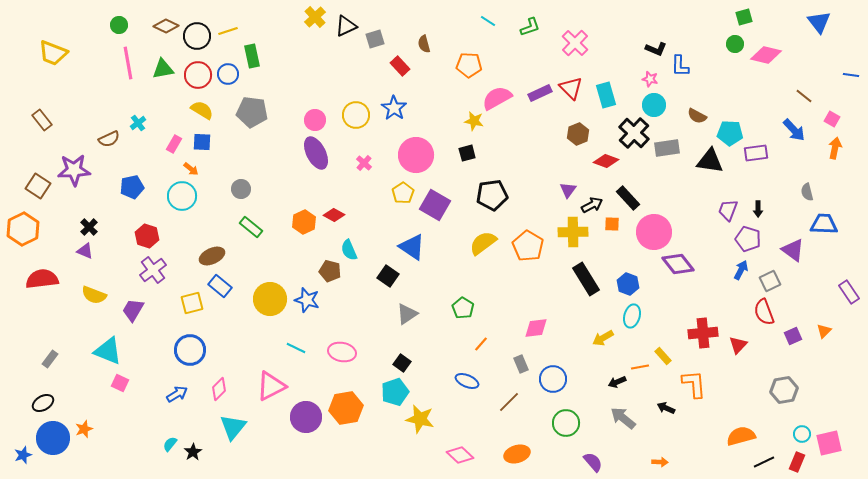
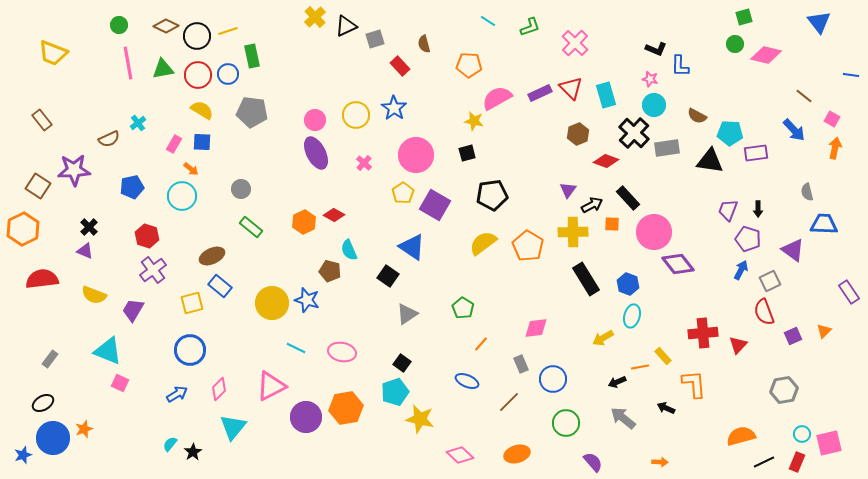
yellow circle at (270, 299): moved 2 px right, 4 px down
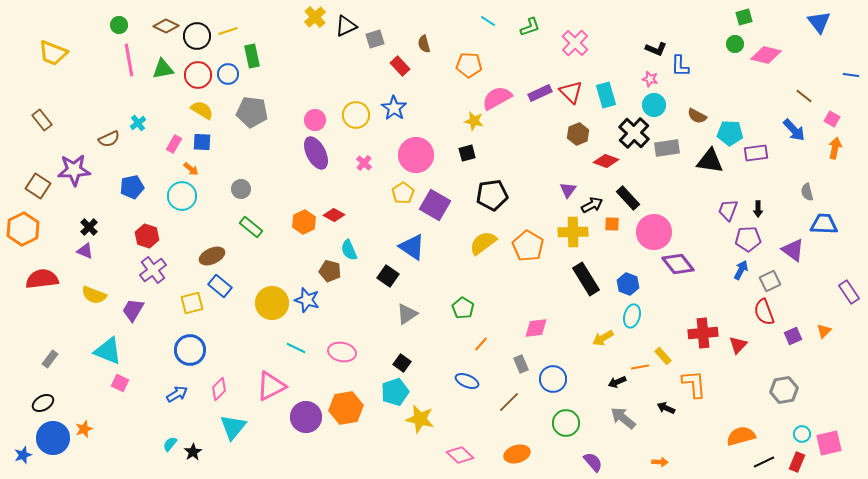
pink line at (128, 63): moved 1 px right, 3 px up
red triangle at (571, 88): moved 4 px down
purple pentagon at (748, 239): rotated 20 degrees counterclockwise
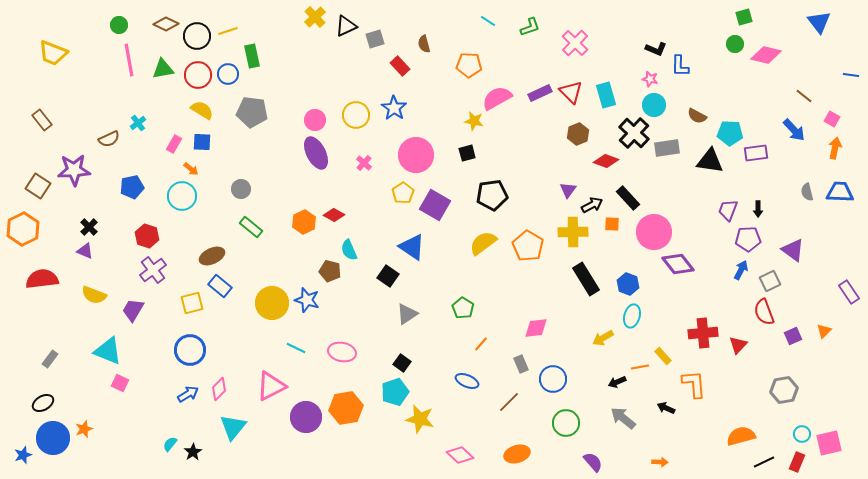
brown diamond at (166, 26): moved 2 px up
blue trapezoid at (824, 224): moved 16 px right, 32 px up
blue arrow at (177, 394): moved 11 px right
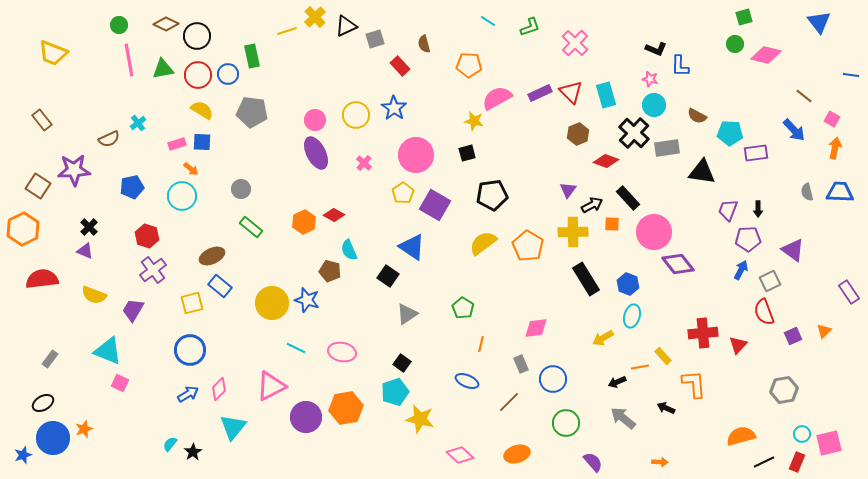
yellow line at (228, 31): moved 59 px right
pink rectangle at (174, 144): moved 3 px right; rotated 42 degrees clockwise
black triangle at (710, 161): moved 8 px left, 11 px down
orange line at (481, 344): rotated 28 degrees counterclockwise
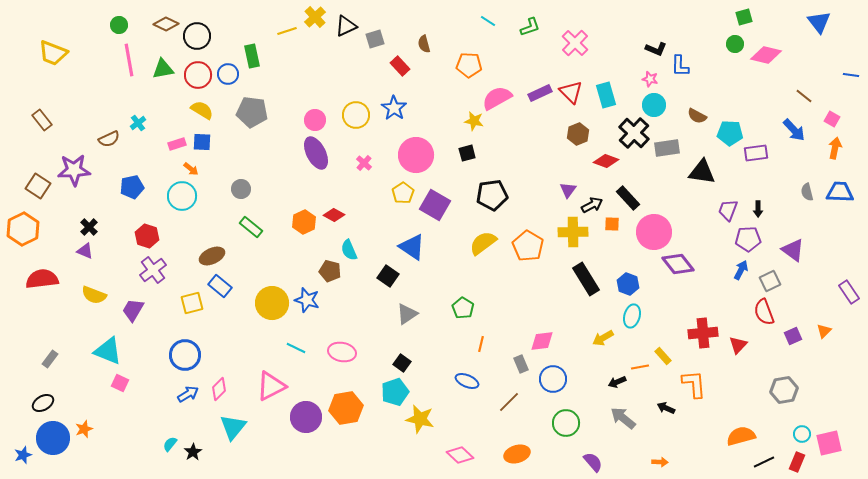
pink diamond at (536, 328): moved 6 px right, 13 px down
blue circle at (190, 350): moved 5 px left, 5 px down
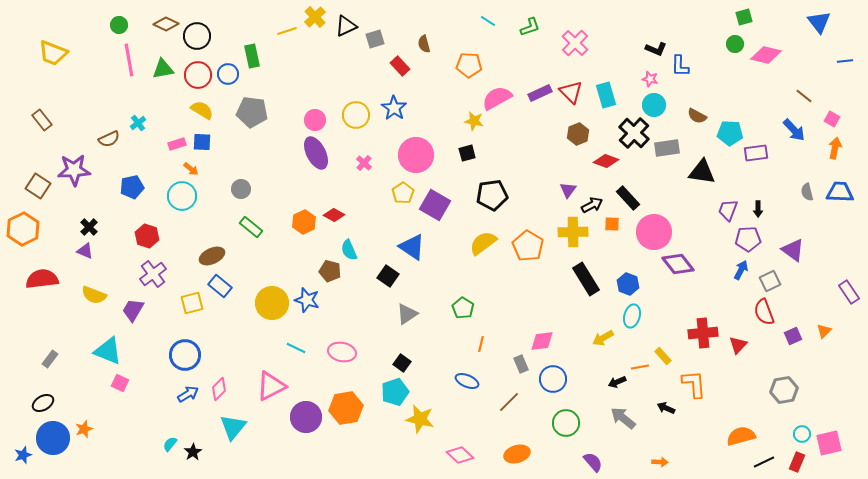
blue line at (851, 75): moved 6 px left, 14 px up; rotated 14 degrees counterclockwise
purple cross at (153, 270): moved 4 px down
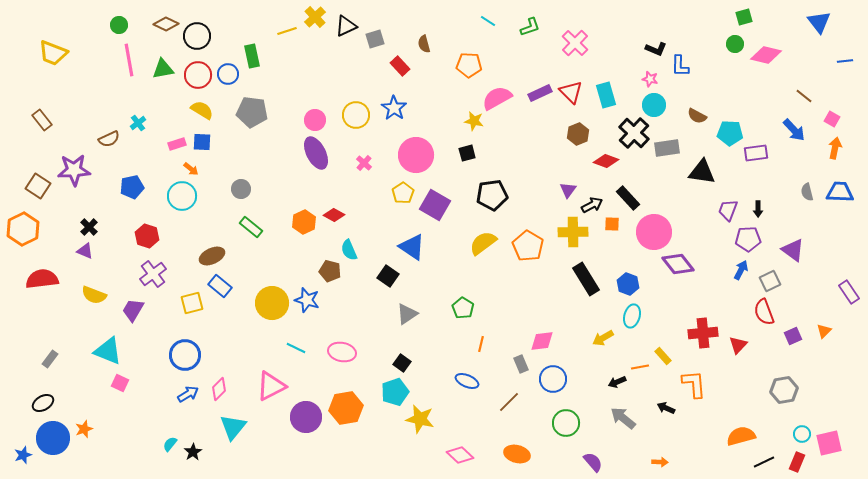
orange ellipse at (517, 454): rotated 30 degrees clockwise
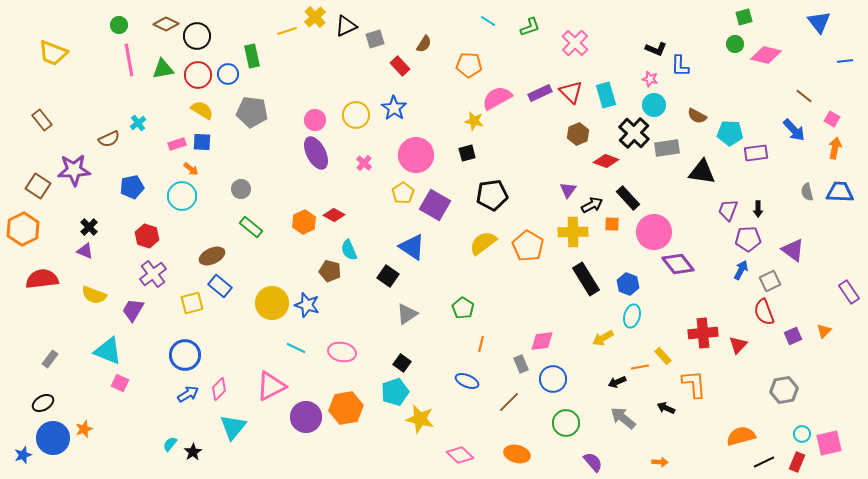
brown semicircle at (424, 44): rotated 132 degrees counterclockwise
blue star at (307, 300): moved 5 px down
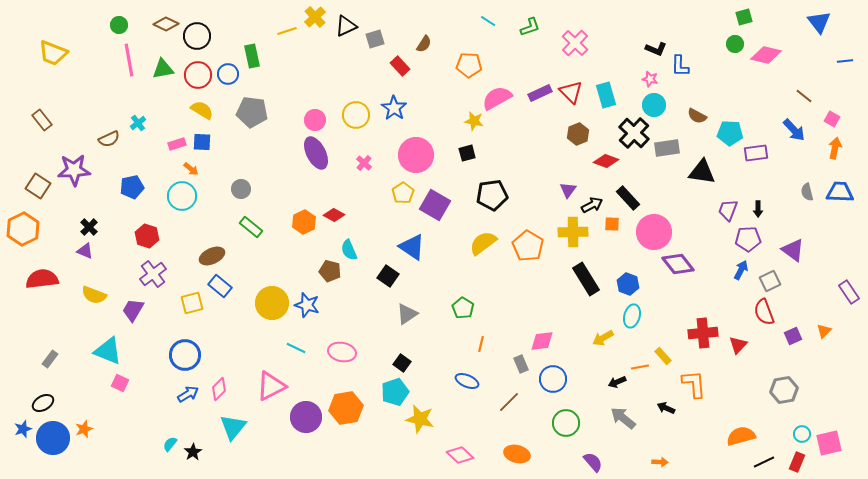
blue star at (23, 455): moved 26 px up
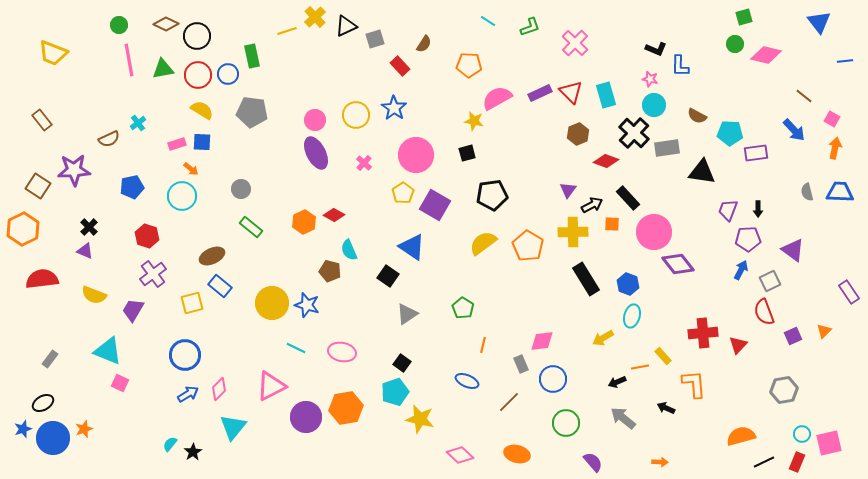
orange line at (481, 344): moved 2 px right, 1 px down
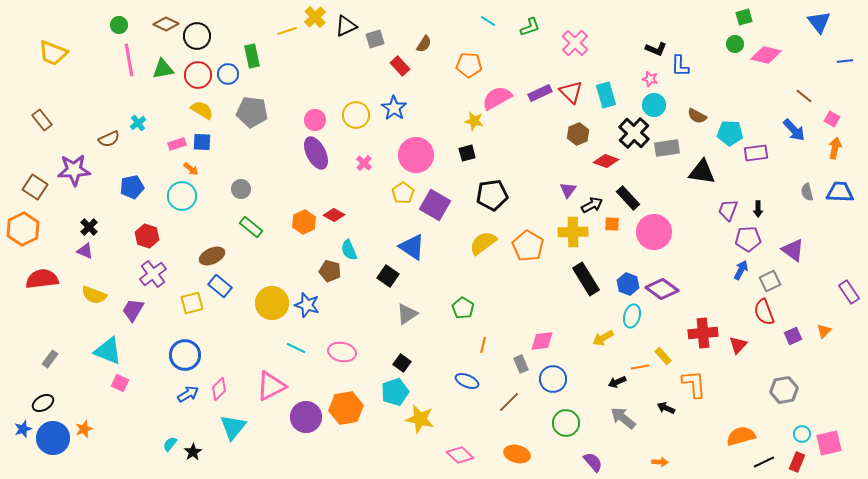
brown square at (38, 186): moved 3 px left, 1 px down
purple diamond at (678, 264): moved 16 px left, 25 px down; rotated 16 degrees counterclockwise
